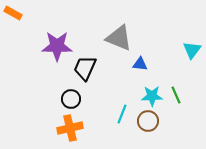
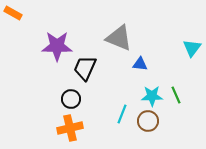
cyan triangle: moved 2 px up
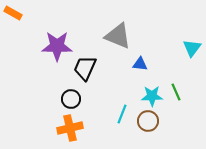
gray triangle: moved 1 px left, 2 px up
green line: moved 3 px up
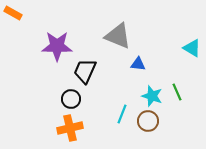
cyan triangle: rotated 36 degrees counterclockwise
blue triangle: moved 2 px left
black trapezoid: moved 3 px down
green line: moved 1 px right
cyan star: rotated 20 degrees clockwise
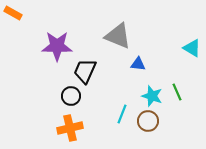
black circle: moved 3 px up
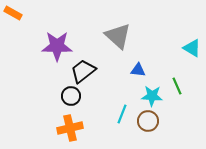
gray triangle: rotated 20 degrees clockwise
blue triangle: moved 6 px down
black trapezoid: moved 2 px left; rotated 28 degrees clockwise
green line: moved 6 px up
cyan star: rotated 15 degrees counterclockwise
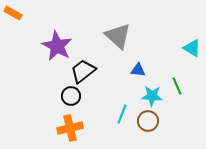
purple star: rotated 28 degrees clockwise
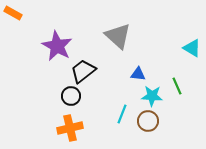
blue triangle: moved 4 px down
